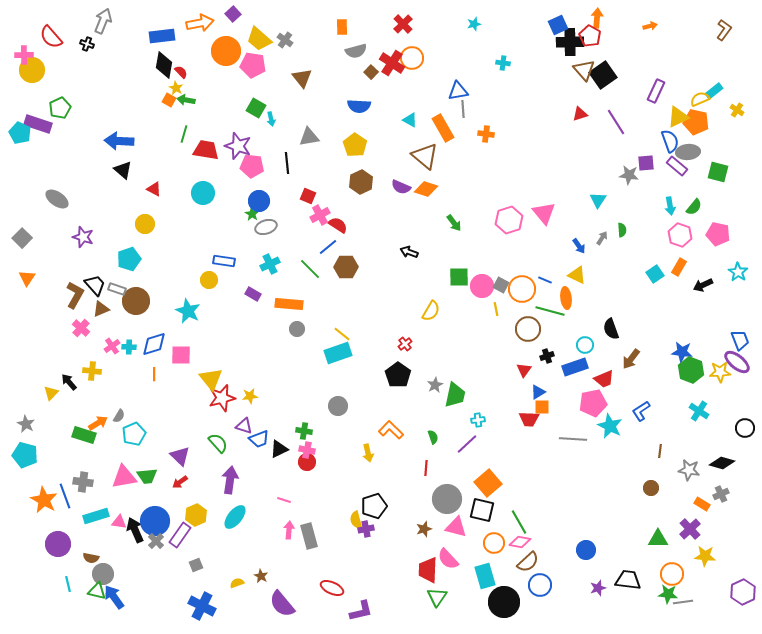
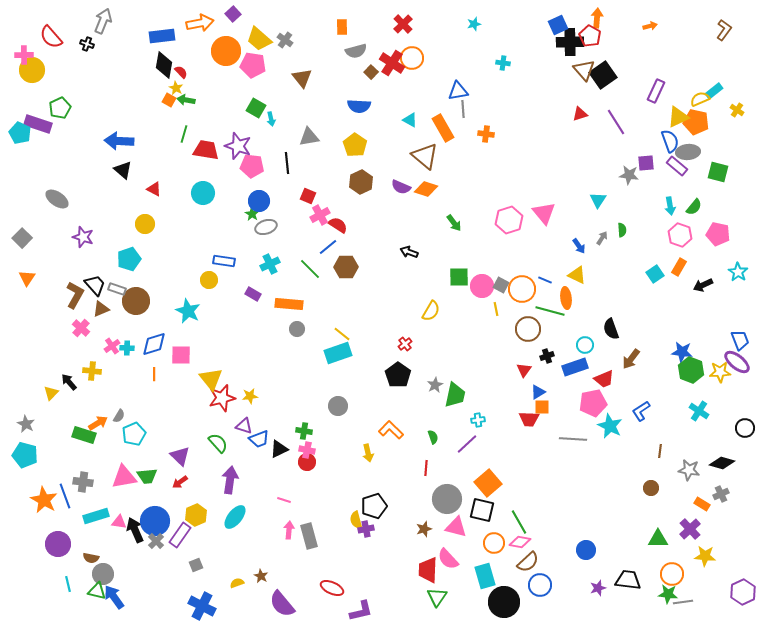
cyan cross at (129, 347): moved 2 px left, 1 px down
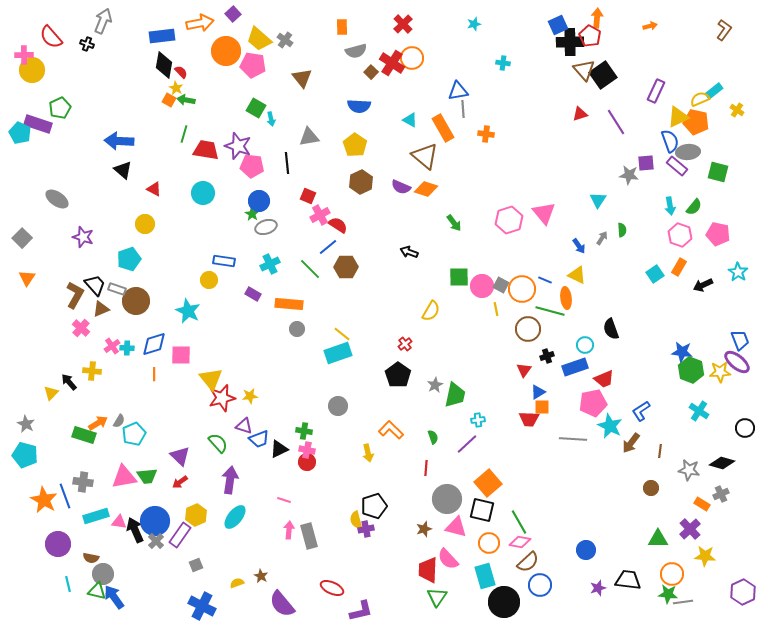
brown arrow at (631, 359): moved 84 px down
gray semicircle at (119, 416): moved 5 px down
orange circle at (494, 543): moved 5 px left
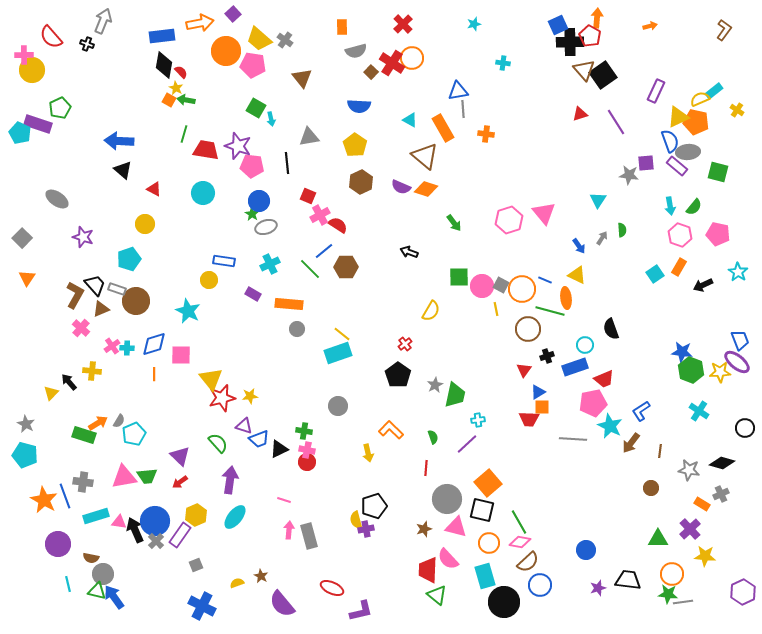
blue line at (328, 247): moved 4 px left, 4 px down
green triangle at (437, 597): moved 2 px up; rotated 25 degrees counterclockwise
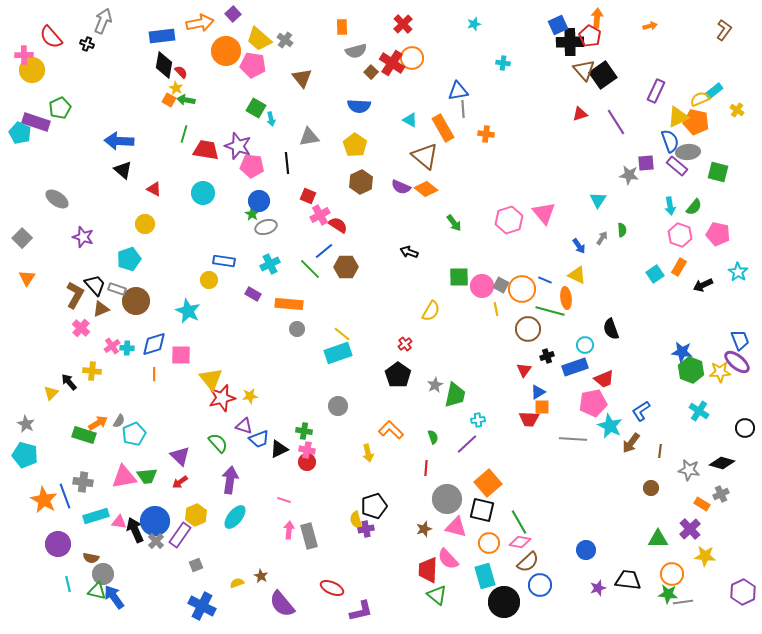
purple rectangle at (38, 124): moved 2 px left, 2 px up
orange diamond at (426, 189): rotated 20 degrees clockwise
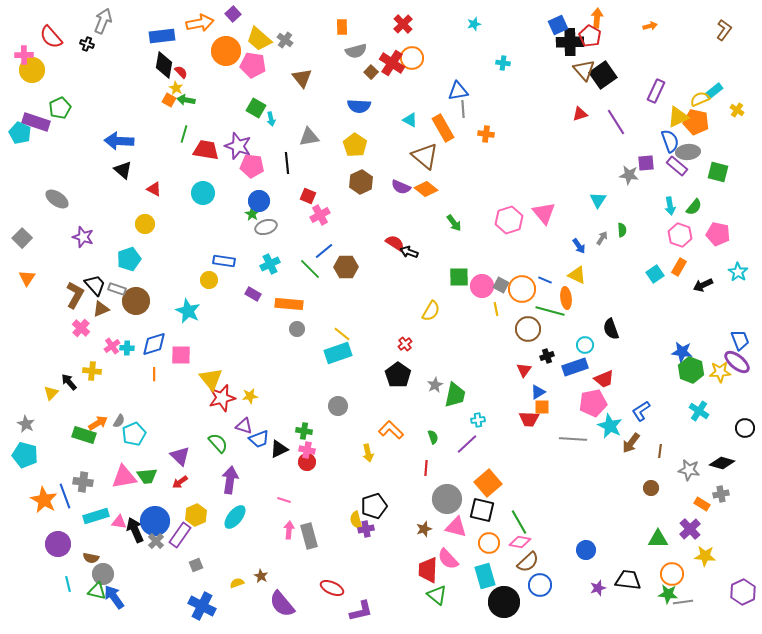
red semicircle at (338, 225): moved 57 px right, 18 px down
gray cross at (721, 494): rotated 14 degrees clockwise
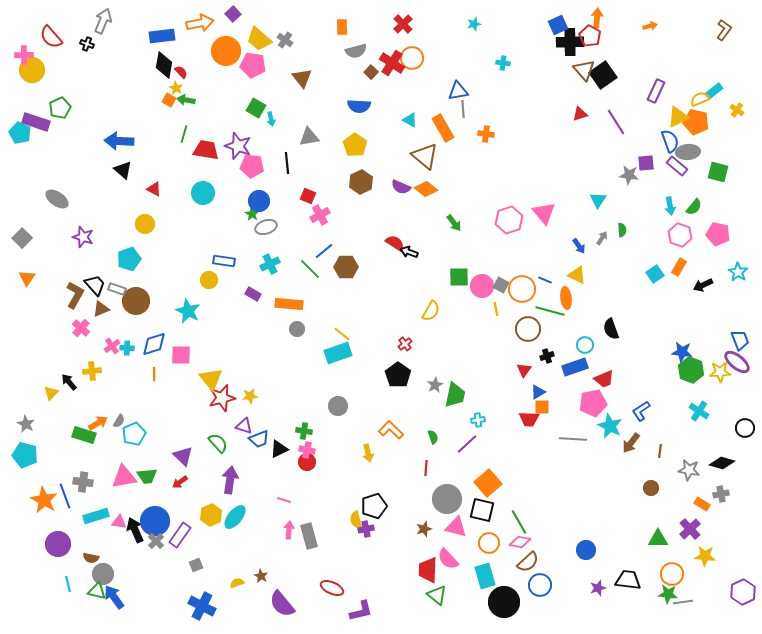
yellow cross at (92, 371): rotated 12 degrees counterclockwise
purple triangle at (180, 456): moved 3 px right
yellow hexagon at (196, 515): moved 15 px right
